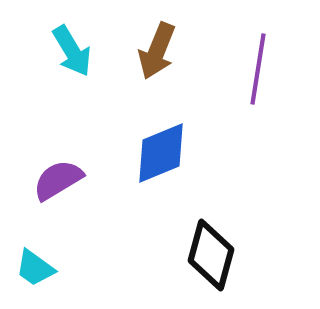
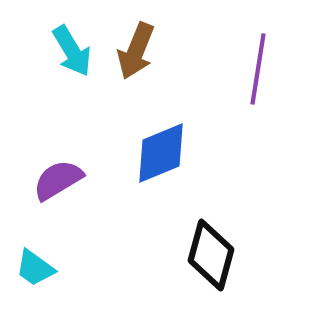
brown arrow: moved 21 px left
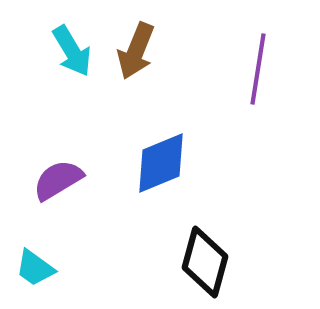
blue diamond: moved 10 px down
black diamond: moved 6 px left, 7 px down
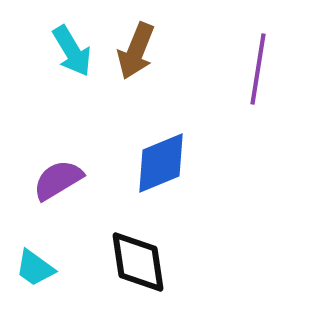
black diamond: moved 67 px left; rotated 24 degrees counterclockwise
